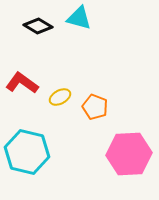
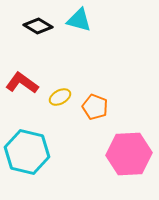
cyan triangle: moved 2 px down
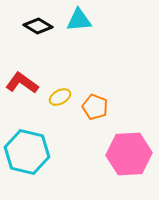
cyan triangle: rotated 20 degrees counterclockwise
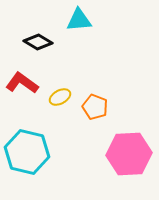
black diamond: moved 16 px down
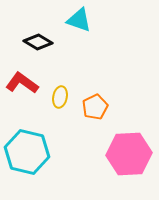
cyan triangle: rotated 24 degrees clockwise
yellow ellipse: rotated 50 degrees counterclockwise
orange pentagon: rotated 25 degrees clockwise
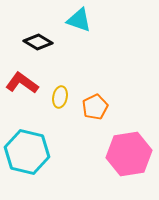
pink hexagon: rotated 6 degrees counterclockwise
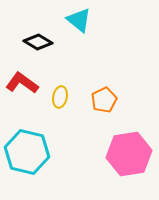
cyan triangle: rotated 20 degrees clockwise
orange pentagon: moved 9 px right, 7 px up
